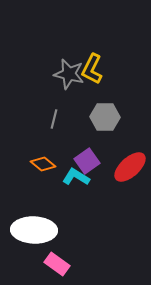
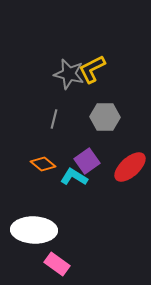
yellow L-shape: rotated 36 degrees clockwise
cyan L-shape: moved 2 px left
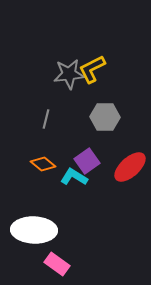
gray star: rotated 20 degrees counterclockwise
gray line: moved 8 px left
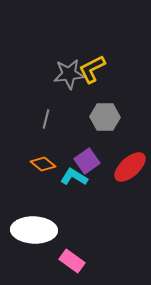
pink rectangle: moved 15 px right, 3 px up
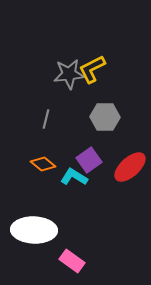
purple square: moved 2 px right, 1 px up
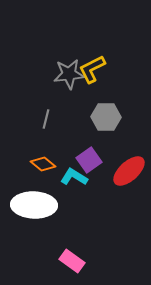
gray hexagon: moved 1 px right
red ellipse: moved 1 px left, 4 px down
white ellipse: moved 25 px up
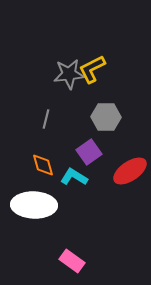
purple square: moved 8 px up
orange diamond: moved 1 px down; rotated 35 degrees clockwise
red ellipse: moved 1 px right; rotated 8 degrees clockwise
